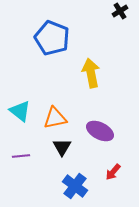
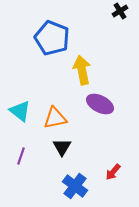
yellow arrow: moved 9 px left, 3 px up
purple ellipse: moved 27 px up
purple line: rotated 66 degrees counterclockwise
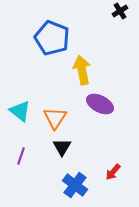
orange triangle: rotated 45 degrees counterclockwise
blue cross: moved 1 px up
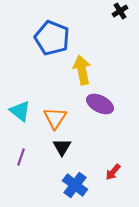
purple line: moved 1 px down
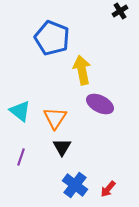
red arrow: moved 5 px left, 17 px down
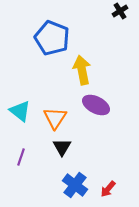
purple ellipse: moved 4 px left, 1 px down
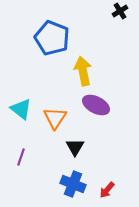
yellow arrow: moved 1 px right, 1 px down
cyan triangle: moved 1 px right, 2 px up
black triangle: moved 13 px right
blue cross: moved 2 px left, 1 px up; rotated 15 degrees counterclockwise
red arrow: moved 1 px left, 1 px down
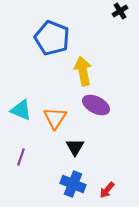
cyan triangle: moved 1 px down; rotated 15 degrees counterclockwise
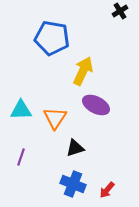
blue pentagon: rotated 12 degrees counterclockwise
yellow arrow: rotated 36 degrees clockwise
cyan triangle: rotated 25 degrees counterclockwise
black triangle: moved 1 px down; rotated 42 degrees clockwise
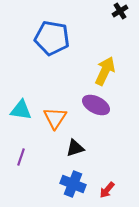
yellow arrow: moved 22 px right
cyan triangle: rotated 10 degrees clockwise
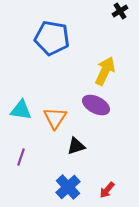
black triangle: moved 1 px right, 2 px up
blue cross: moved 5 px left, 3 px down; rotated 25 degrees clockwise
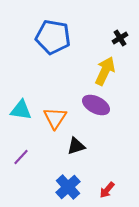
black cross: moved 27 px down
blue pentagon: moved 1 px right, 1 px up
purple line: rotated 24 degrees clockwise
